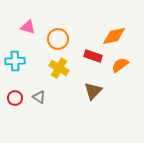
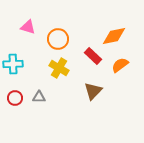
red rectangle: rotated 24 degrees clockwise
cyan cross: moved 2 px left, 3 px down
gray triangle: rotated 32 degrees counterclockwise
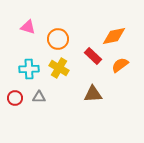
cyan cross: moved 16 px right, 5 px down
brown triangle: moved 3 px down; rotated 42 degrees clockwise
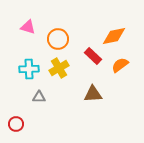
yellow cross: rotated 30 degrees clockwise
red circle: moved 1 px right, 26 px down
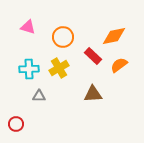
orange circle: moved 5 px right, 2 px up
orange semicircle: moved 1 px left
gray triangle: moved 1 px up
